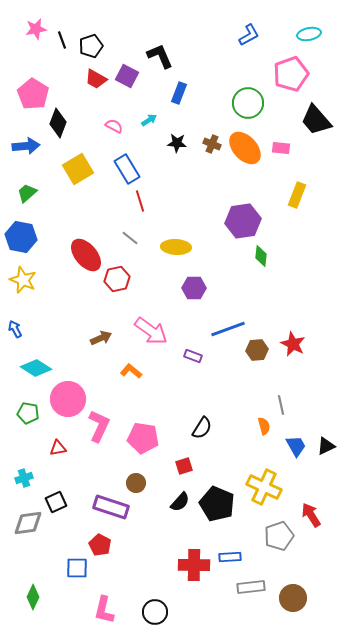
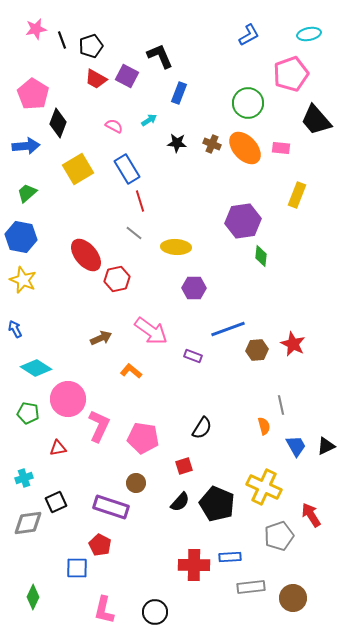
gray line at (130, 238): moved 4 px right, 5 px up
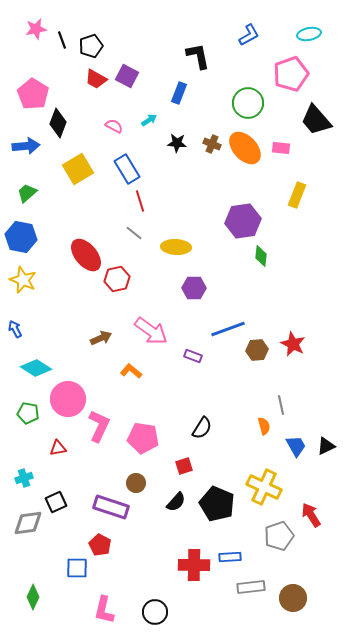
black L-shape at (160, 56): moved 38 px right; rotated 12 degrees clockwise
black semicircle at (180, 502): moved 4 px left
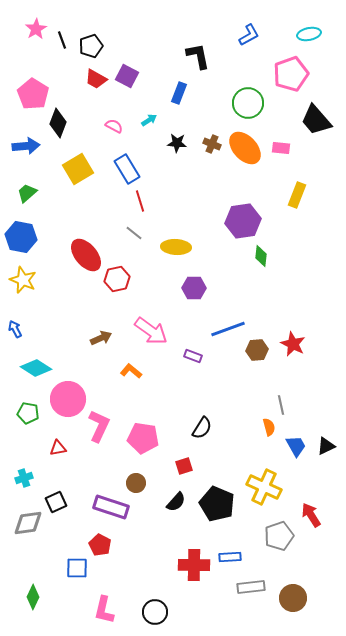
pink star at (36, 29): rotated 20 degrees counterclockwise
orange semicircle at (264, 426): moved 5 px right, 1 px down
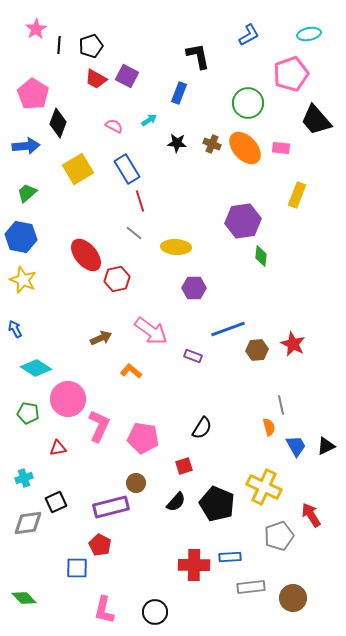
black line at (62, 40): moved 3 px left, 5 px down; rotated 24 degrees clockwise
purple rectangle at (111, 507): rotated 32 degrees counterclockwise
green diamond at (33, 597): moved 9 px left, 1 px down; rotated 70 degrees counterclockwise
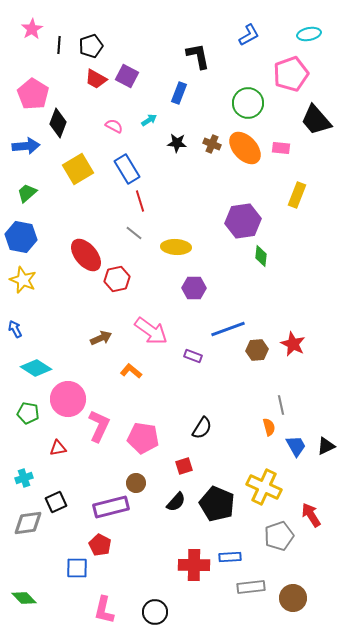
pink star at (36, 29): moved 4 px left
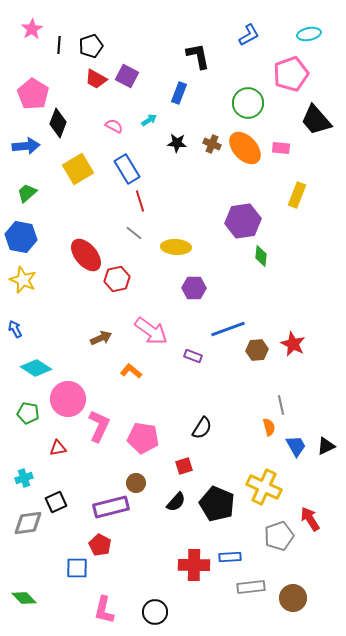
red arrow at (311, 515): moved 1 px left, 4 px down
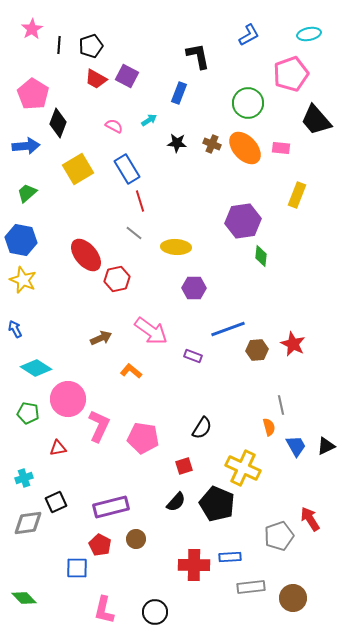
blue hexagon at (21, 237): moved 3 px down
brown circle at (136, 483): moved 56 px down
yellow cross at (264, 487): moved 21 px left, 19 px up
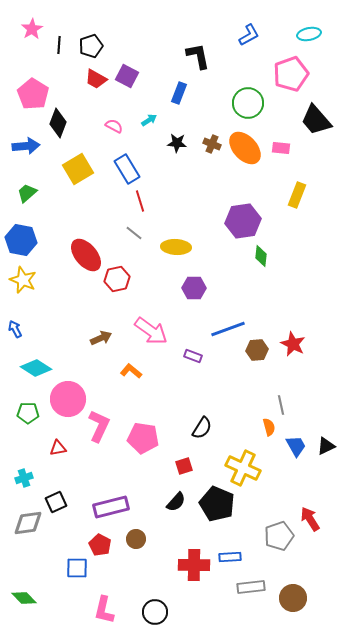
green pentagon at (28, 413): rotated 10 degrees counterclockwise
